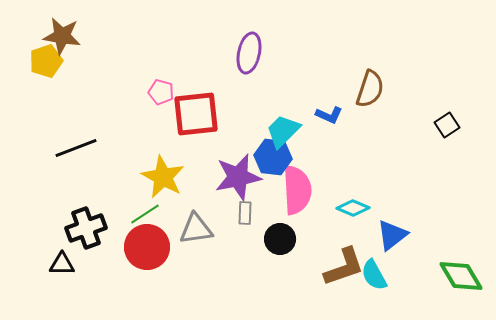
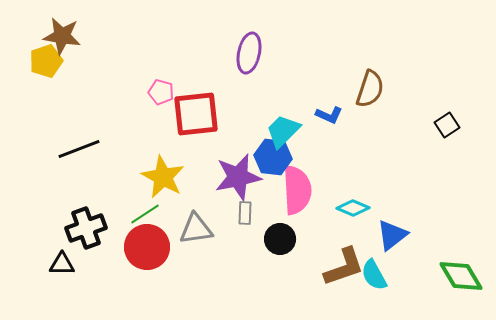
black line: moved 3 px right, 1 px down
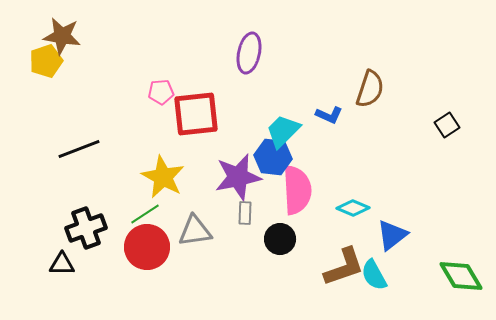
pink pentagon: rotated 20 degrees counterclockwise
gray triangle: moved 1 px left, 2 px down
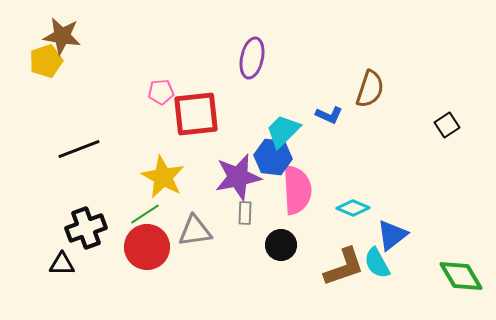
purple ellipse: moved 3 px right, 5 px down
black circle: moved 1 px right, 6 px down
cyan semicircle: moved 3 px right, 12 px up
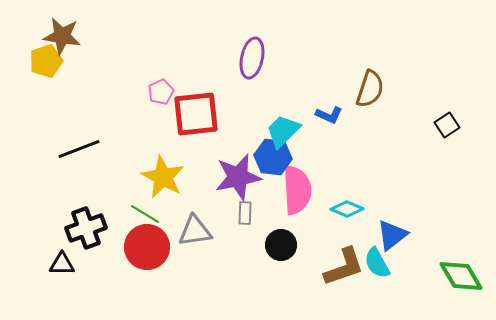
pink pentagon: rotated 20 degrees counterclockwise
cyan diamond: moved 6 px left, 1 px down
green line: rotated 64 degrees clockwise
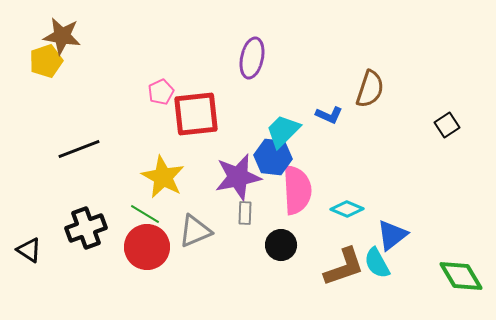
gray triangle: rotated 15 degrees counterclockwise
black triangle: moved 33 px left, 14 px up; rotated 32 degrees clockwise
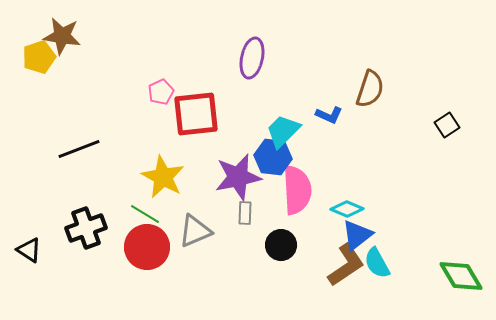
yellow pentagon: moved 7 px left, 4 px up
blue triangle: moved 35 px left
brown L-shape: moved 2 px right, 2 px up; rotated 15 degrees counterclockwise
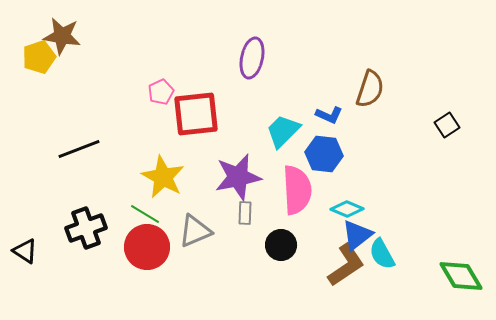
blue hexagon: moved 51 px right, 3 px up
black triangle: moved 4 px left, 1 px down
cyan semicircle: moved 5 px right, 9 px up
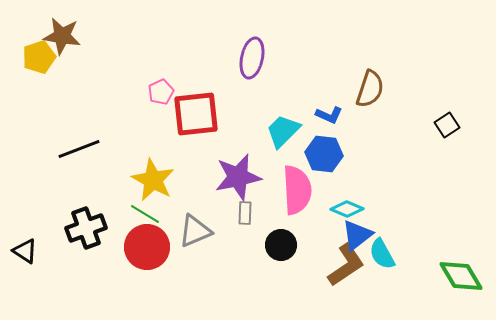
yellow star: moved 10 px left, 3 px down
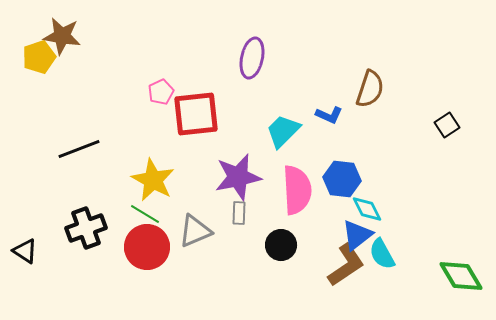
blue hexagon: moved 18 px right, 25 px down
cyan diamond: moved 20 px right; rotated 40 degrees clockwise
gray rectangle: moved 6 px left
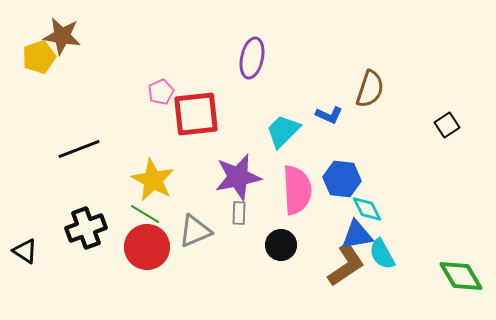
blue triangle: rotated 28 degrees clockwise
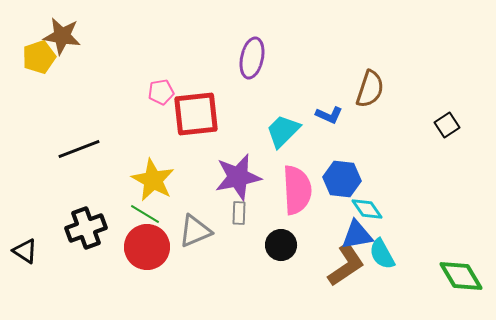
pink pentagon: rotated 15 degrees clockwise
cyan diamond: rotated 8 degrees counterclockwise
